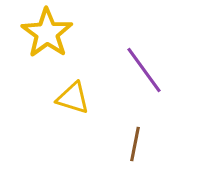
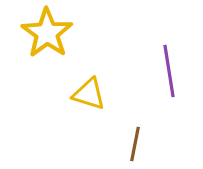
purple line: moved 25 px right, 1 px down; rotated 27 degrees clockwise
yellow triangle: moved 16 px right, 4 px up
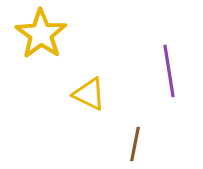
yellow star: moved 6 px left, 1 px down
yellow triangle: rotated 9 degrees clockwise
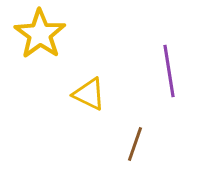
yellow star: moved 1 px left
brown line: rotated 8 degrees clockwise
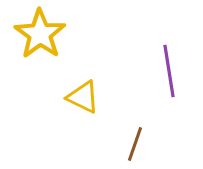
yellow triangle: moved 6 px left, 3 px down
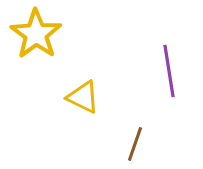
yellow star: moved 4 px left
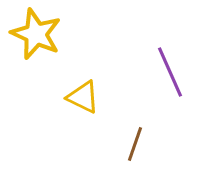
yellow star: rotated 12 degrees counterclockwise
purple line: moved 1 px right, 1 px down; rotated 15 degrees counterclockwise
